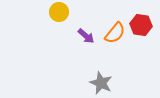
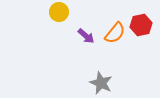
red hexagon: rotated 20 degrees counterclockwise
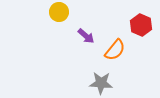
red hexagon: rotated 25 degrees counterclockwise
orange semicircle: moved 17 px down
gray star: rotated 20 degrees counterclockwise
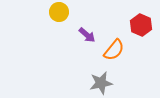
purple arrow: moved 1 px right, 1 px up
orange semicircle: moved 1 px left
gray star: rotated 15 degrees counterclockwise
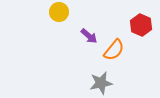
purple arrow: moved 2 px right, 1 px down
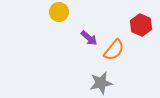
purple arrow: moved 2 px down
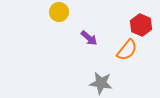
orange semicircle: moved 13 px right
gray star: rotated 20 degrees clockwise
